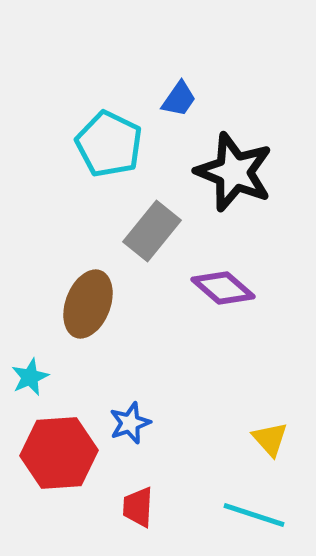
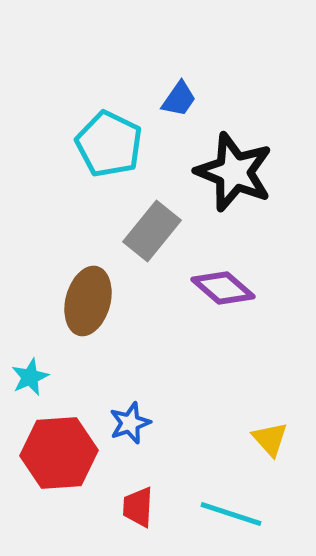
brown ellipse: moved 3 px up; rotated 6 degrees counterclockwise
cyan line: moved 23 px left, 1 px up
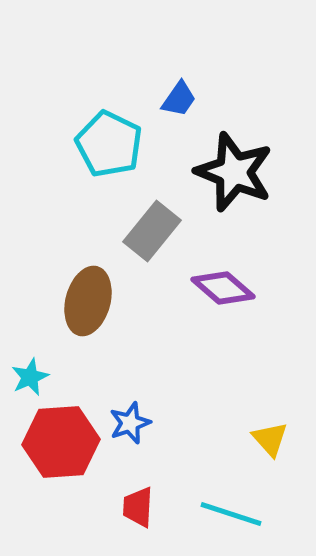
red hexagon: moved 2 px right, 11 px up
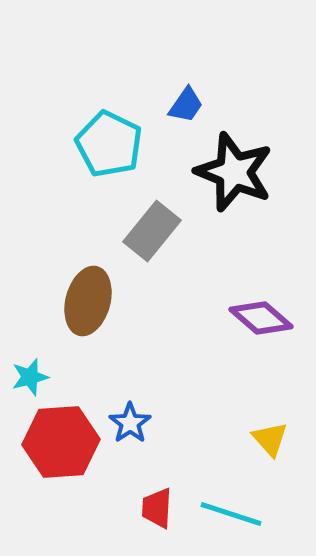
blue trapezoid: moved 7 px right, 6 px down
purple diamond: moved 38 px right, 30 px down
cyan star: rotated 9 degrees clockwise
blue star: rotated 15 degrees counterclockwise
red trapezoid: moved 19 px right, 1 px down
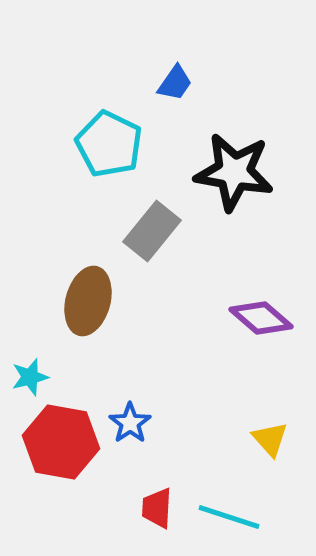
blue trapezoid: moved 11 px left, 22 px up
black star: rotated 12 degrees counterclockwise
red hexagon: rotated 14 degrees clockwise
cyan line: moved 2 px left, 3 px down
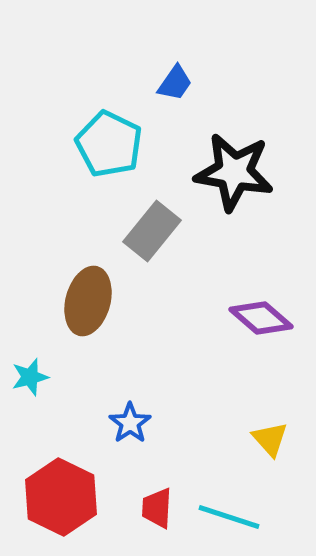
red hexagon: moved 55 px down; rotated 16 degrees clockwise
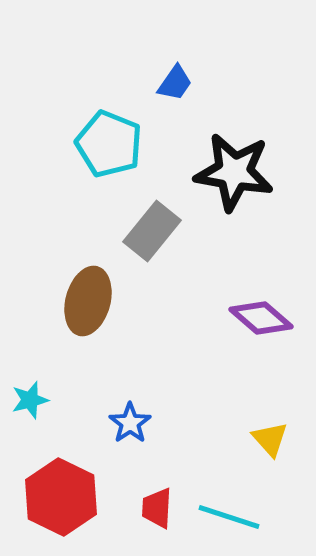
cyan pentagon: rotated 4 degrees counterclockwise
cyan star: moved 23 px down
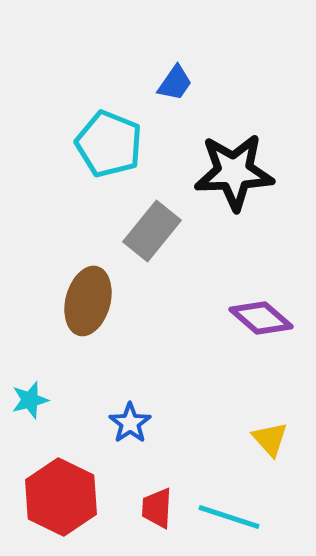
black star: rotated 12 degrees counterclockwise
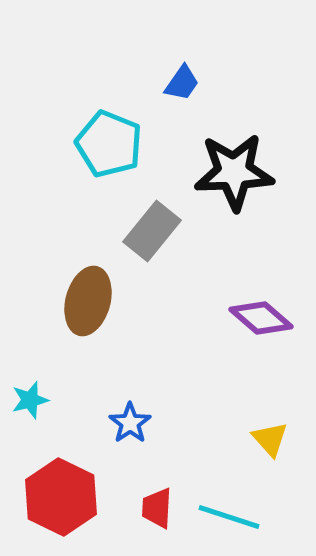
blue trapezoid: moved 7 px right
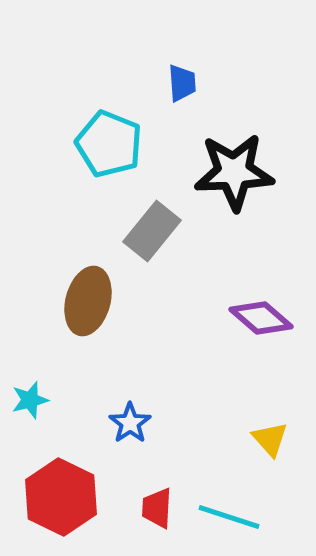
blue trapezoid: rotated 39 degrees counterclockwise
